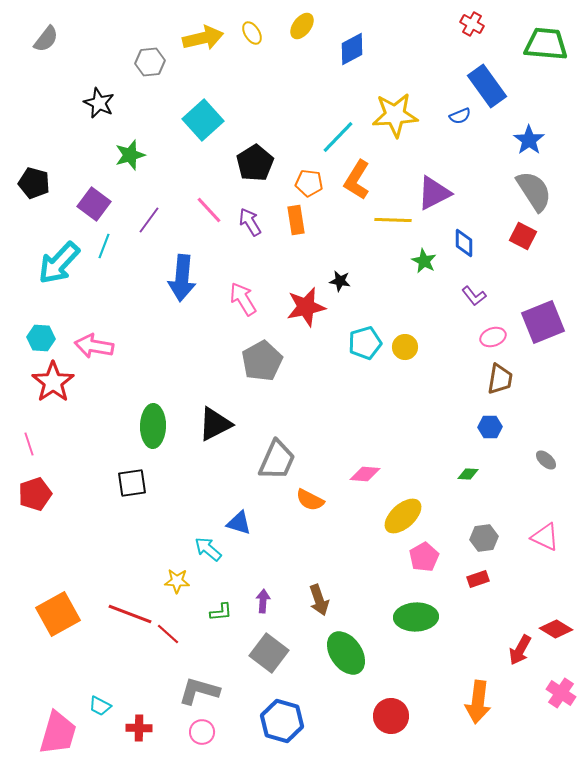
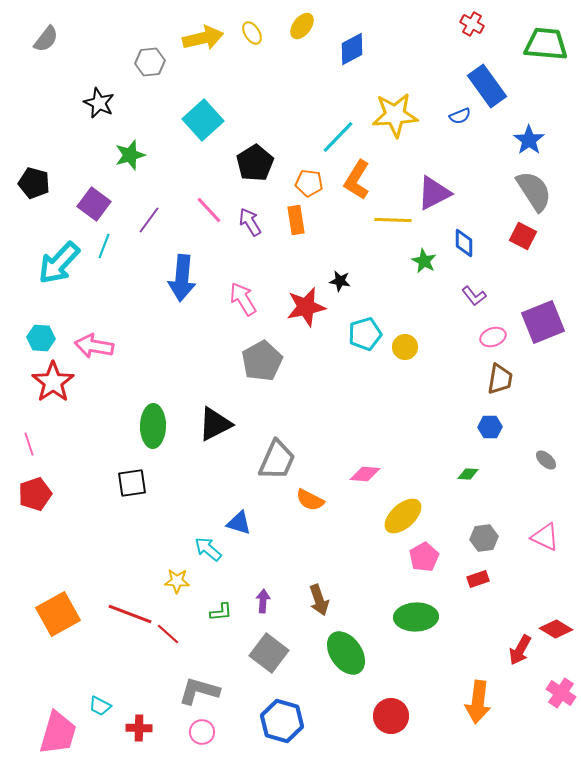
cyan pentagon at (365, 343): moved 9 px up
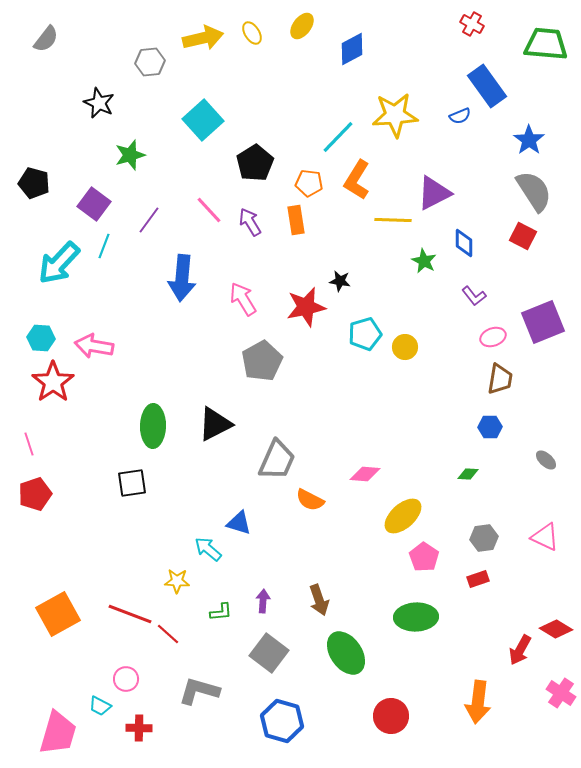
pink pentagon at (424, 557): rotated 8 degrees counterclockwise
pink circle at (202, 732): moved 76 px left, 53 px up
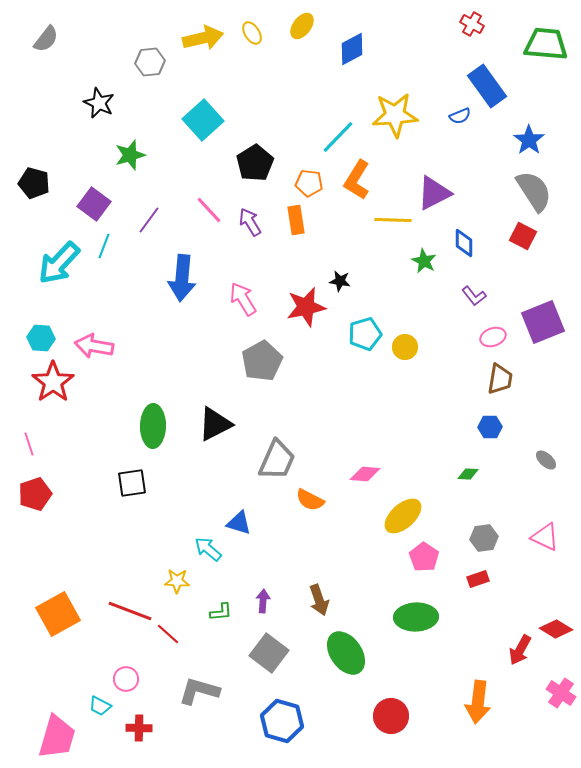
red line at (130, 614): moved 3 px up
pink trapezoid at (58, 733): moved 1 px left, 4 px down
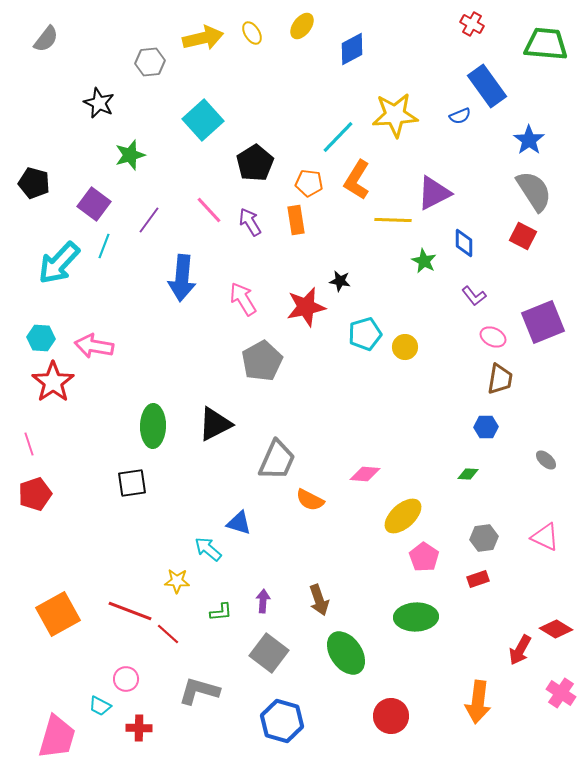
pink ellipse at (493, 337): rotated 45 degrees clockwise
blue hexagon at (490, 427): moved 4 px left
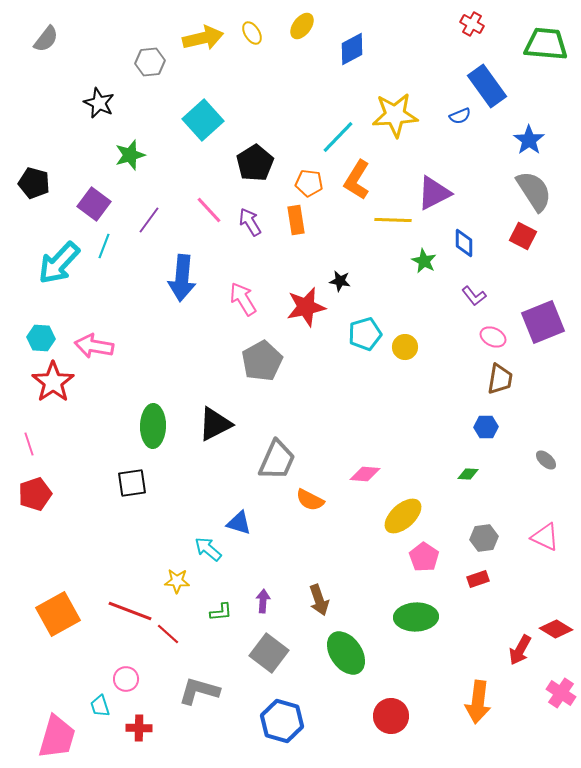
cyan trapezoid at (100, 706): rotated 45 degrees clockwise
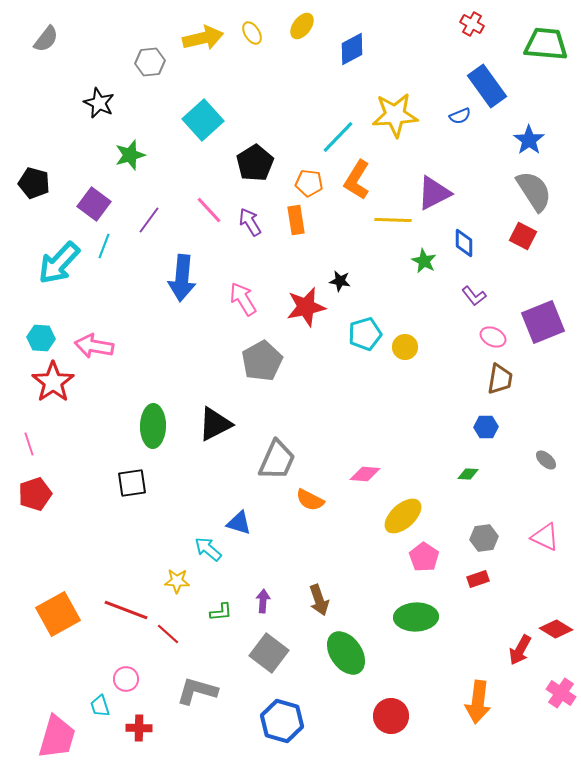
red line at (130, 611): moved 4 px left, 1 px up
gray L-shape at (199, 691): moved 2 px left
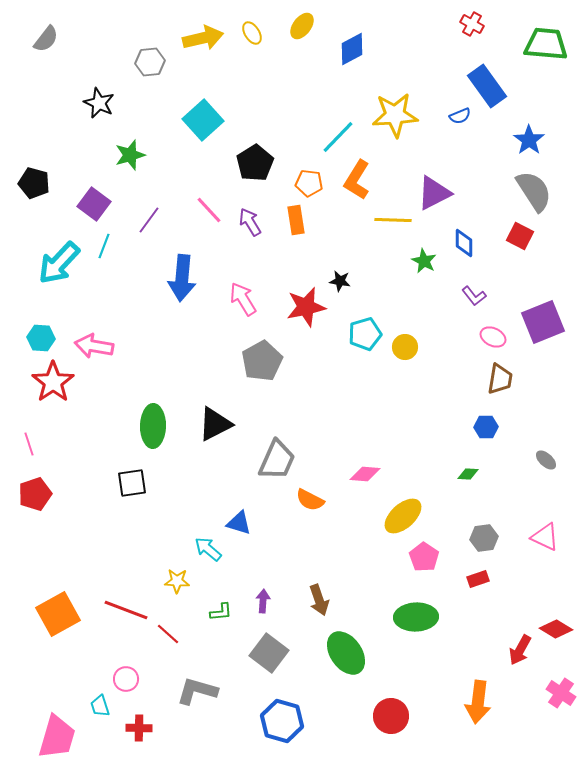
red square at (523, 236): moved 3 px left
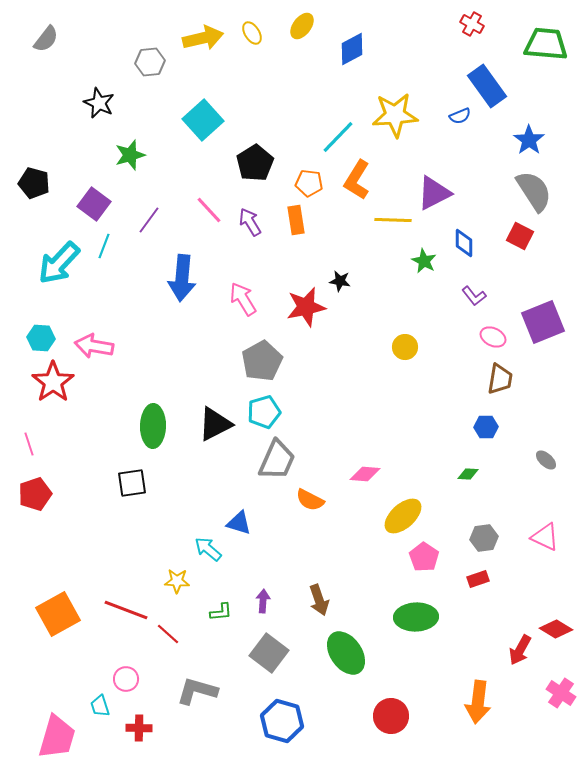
cyan pentagon at (365, 334): moved 101 px left, 78 px down
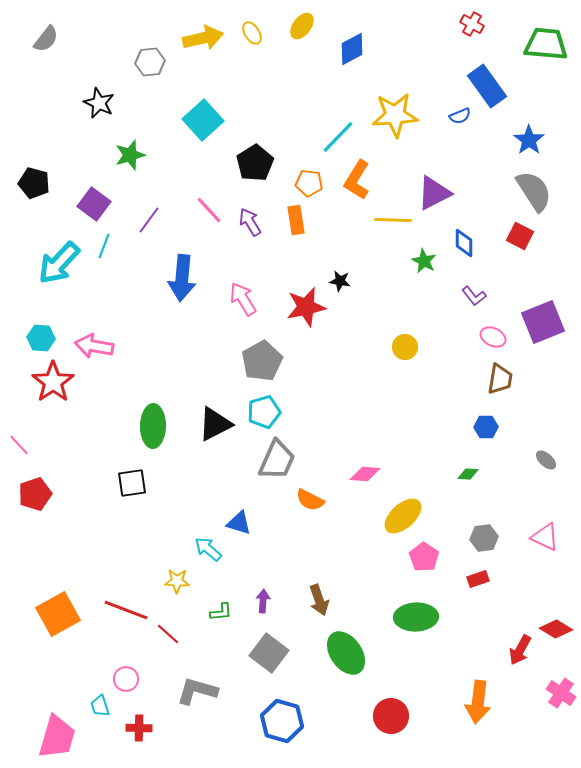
pink line at (29, 444): moved 10 px left, 1 px down; rotated 25 degrees counterclockwise
